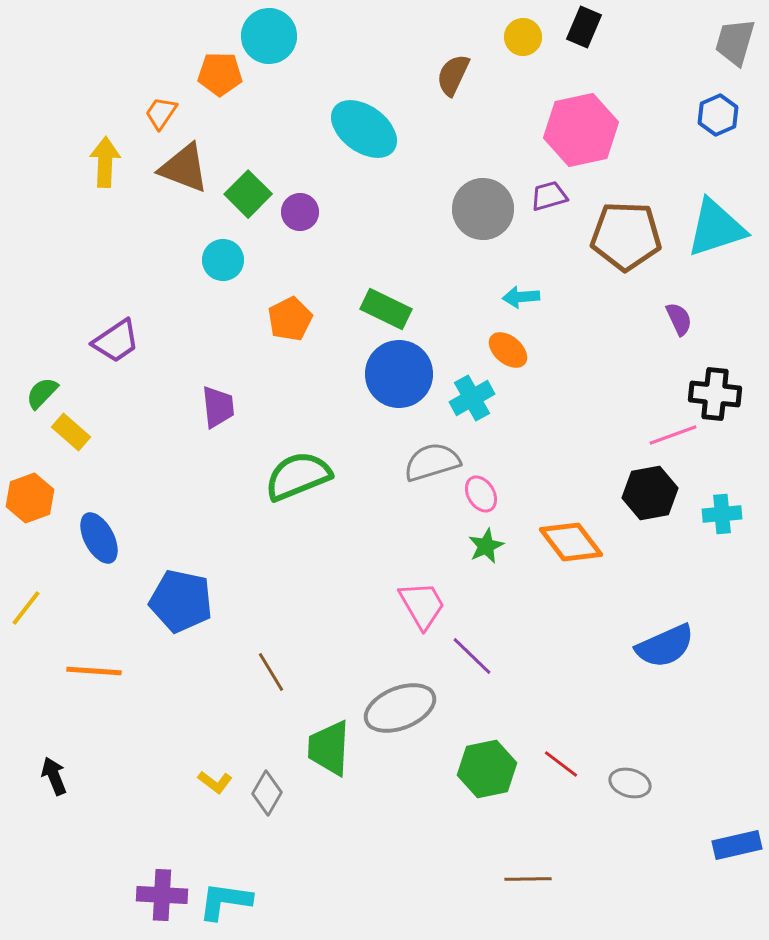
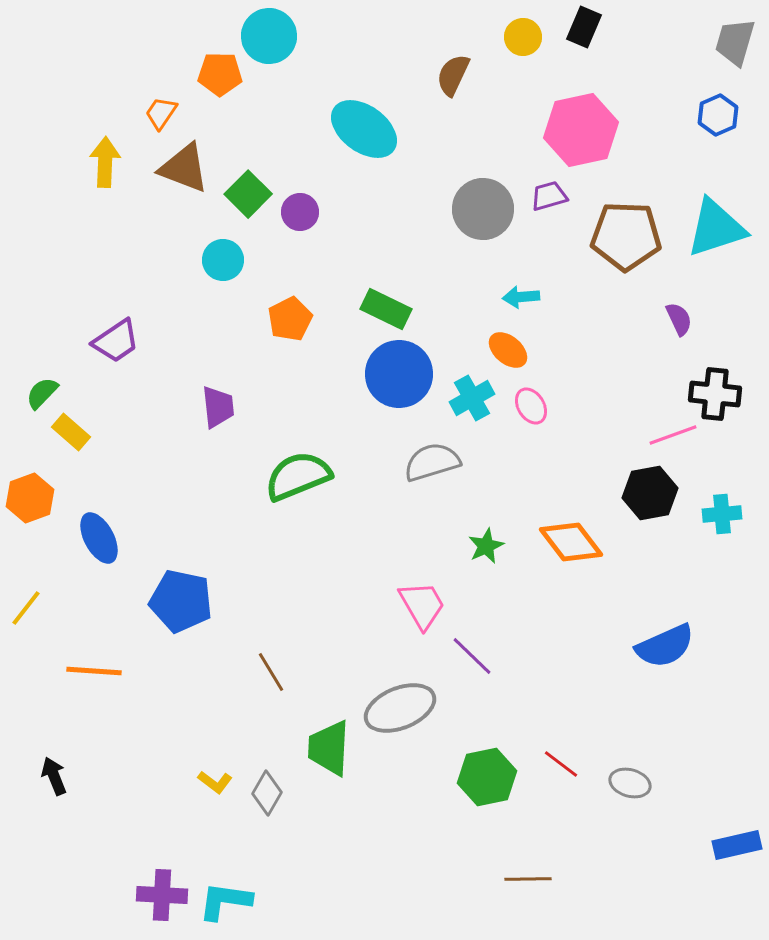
pink ellipse at (481, 494): moved 50 px right, 88 px up
green hexagon at (487, 769): moved 8 px down
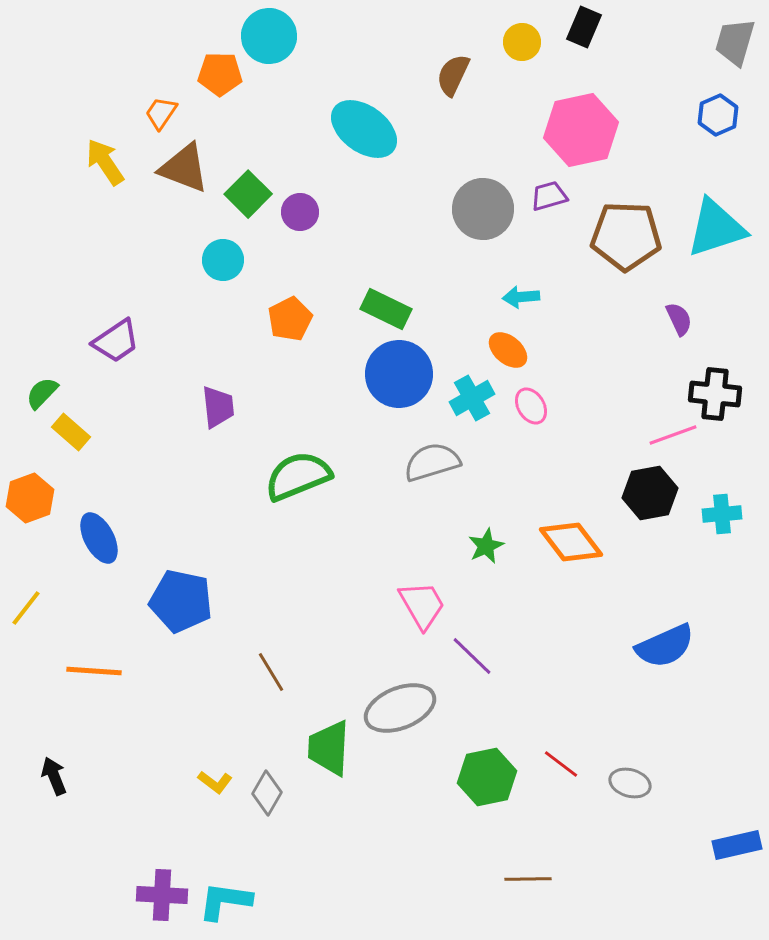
yellow circle at (523, 37): moved 1 px left, 5 px down
yellow arrow at (105, 162): rotated 36 degrees counterclockwise
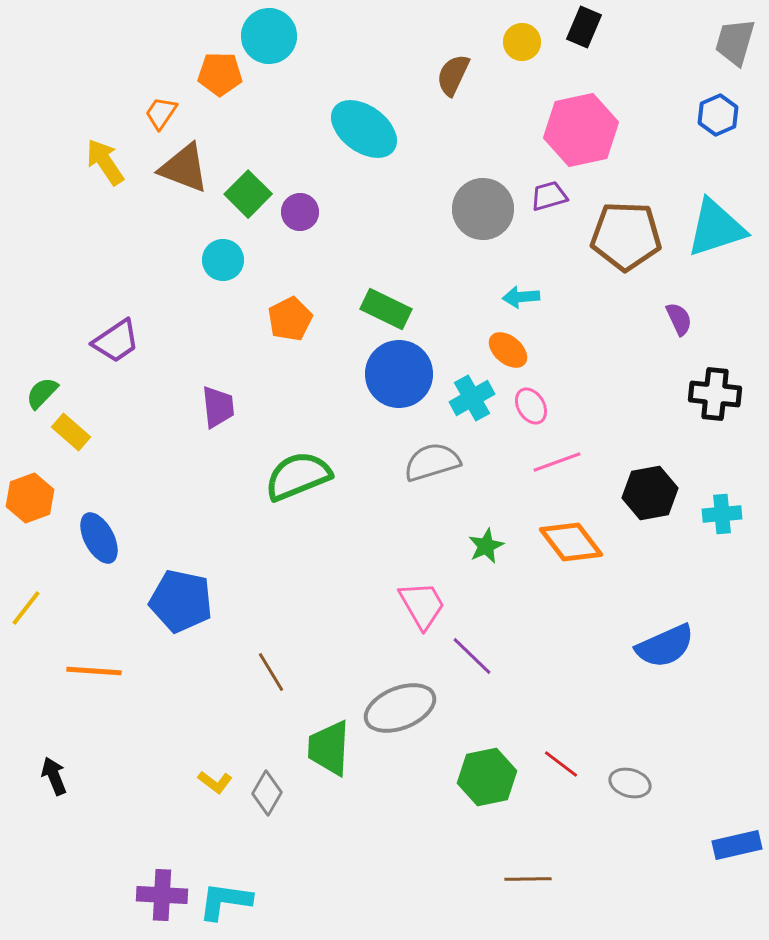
pink line at (673, 435): moved 116 px left, 27 px down
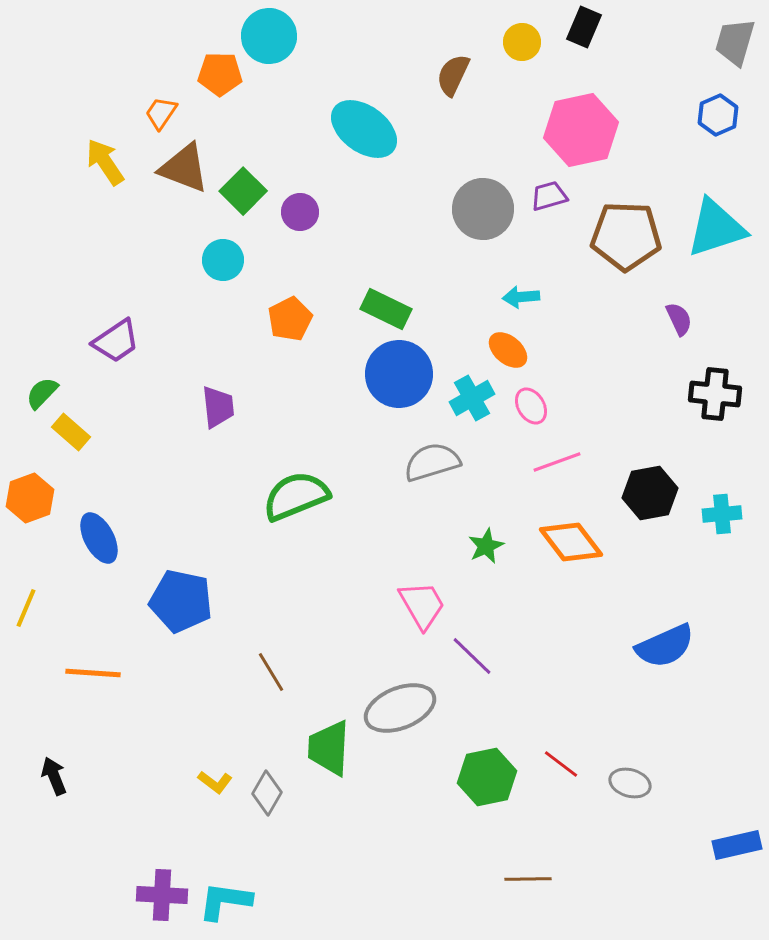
green square at (248, 194): moved 5 px left, 3 px up
green semicircle at (298, 476): moved 2 px left, 20 px down
yellow line at (26, 608): rotated 15 degrees counterclockwise
orange line at (94, 671): moved 1 px left, 2 px down
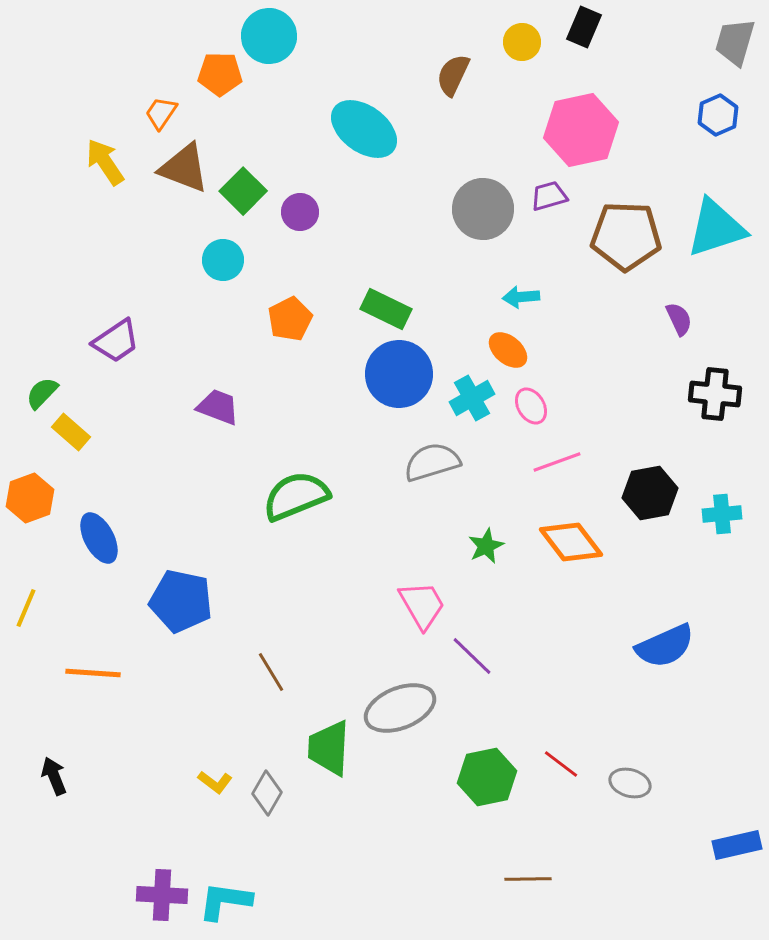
purple trapezoid at (218, 407): rotated 63 degrees counterclockwise
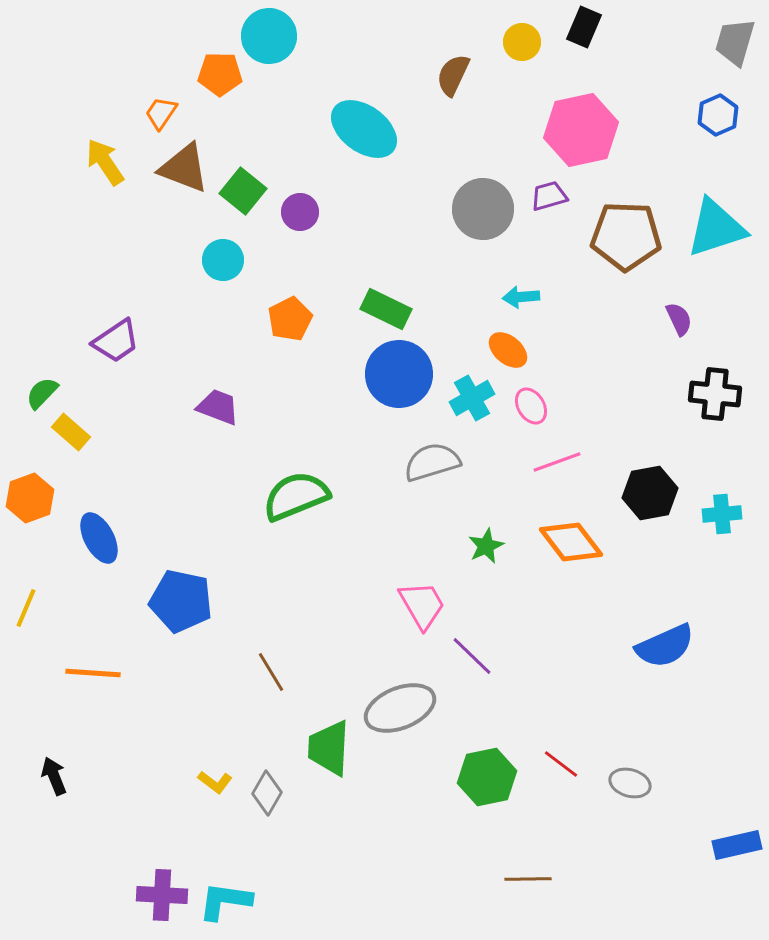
green square at (243, 191): rotated 6 degrees counterclockwise
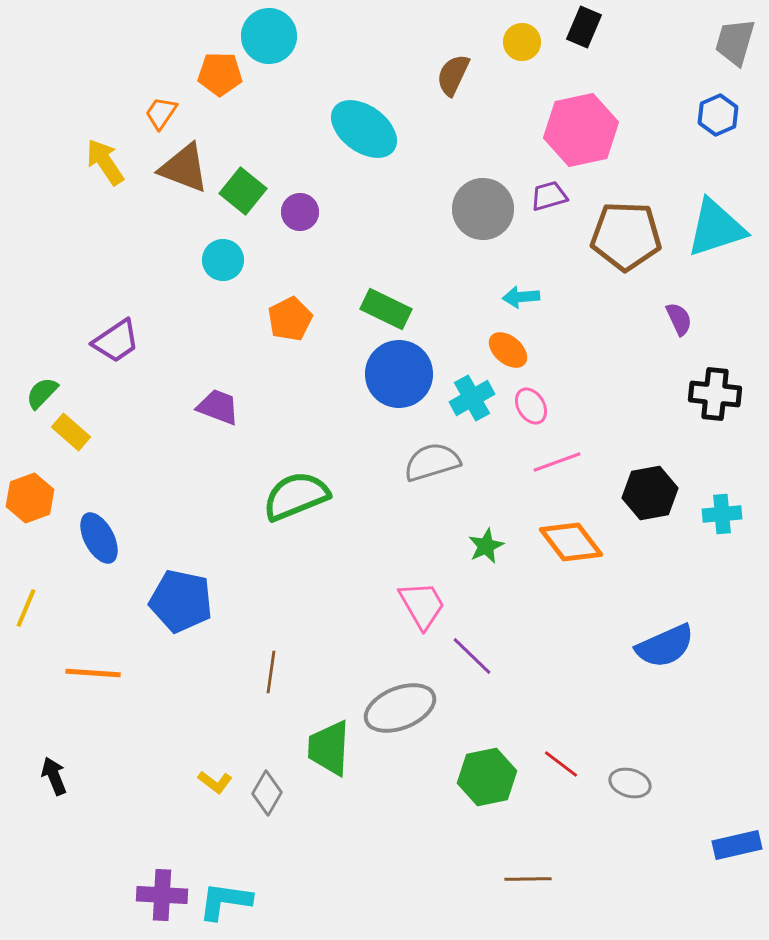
brown line at (271, 672): rotated 39 degrees clockwise
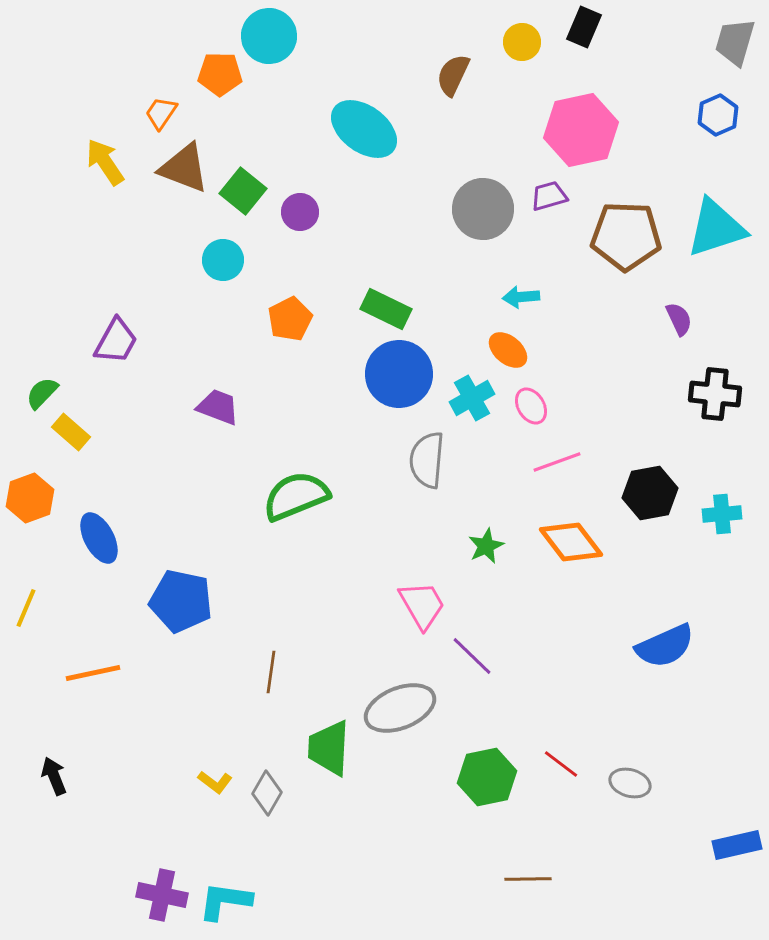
purple trapezoid at (116, 341): rotated 27 degrees counterclockwise
gray semicircle at (432, 462): moved 5 px left, 2 px up; rotated 68 degrees counterclockwise
orange line at (93, 673): rotated 16 degrees counterclockwise
purple cross at (162, 895): rotated 9 degrees clockwise
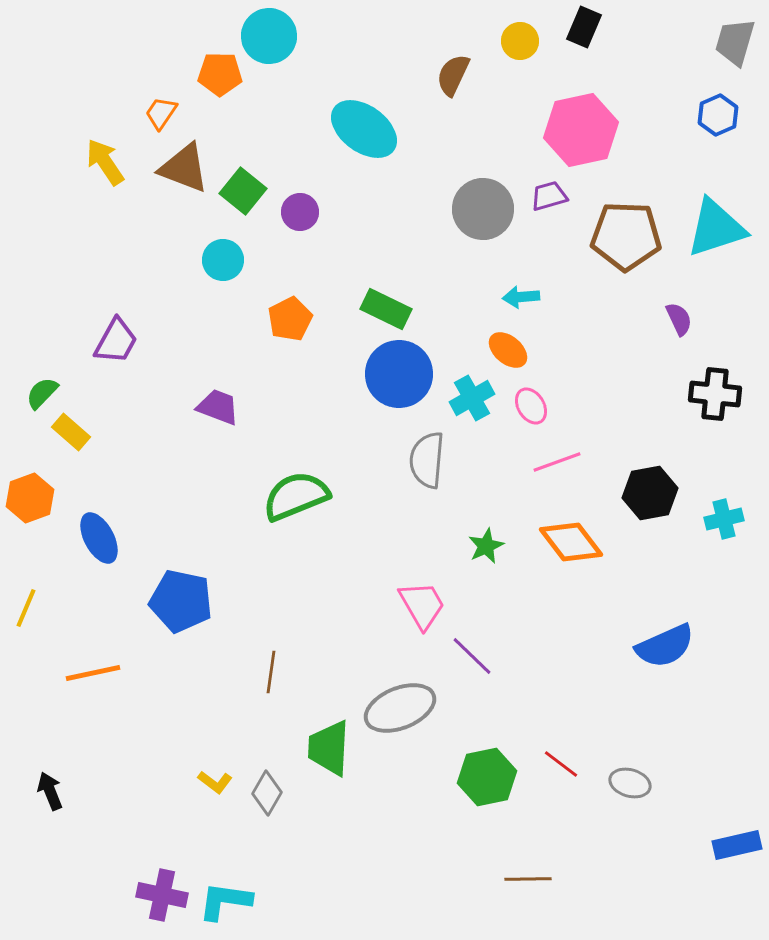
yellow circle at (522, 42): moved 2 px left, 1 px up
cyan cross at (722, 514): moved 2 px right, 5 px down; rotated 9 degrees counterclockwise
black arrow at (54, 776): moved 4 px left, 15 px down
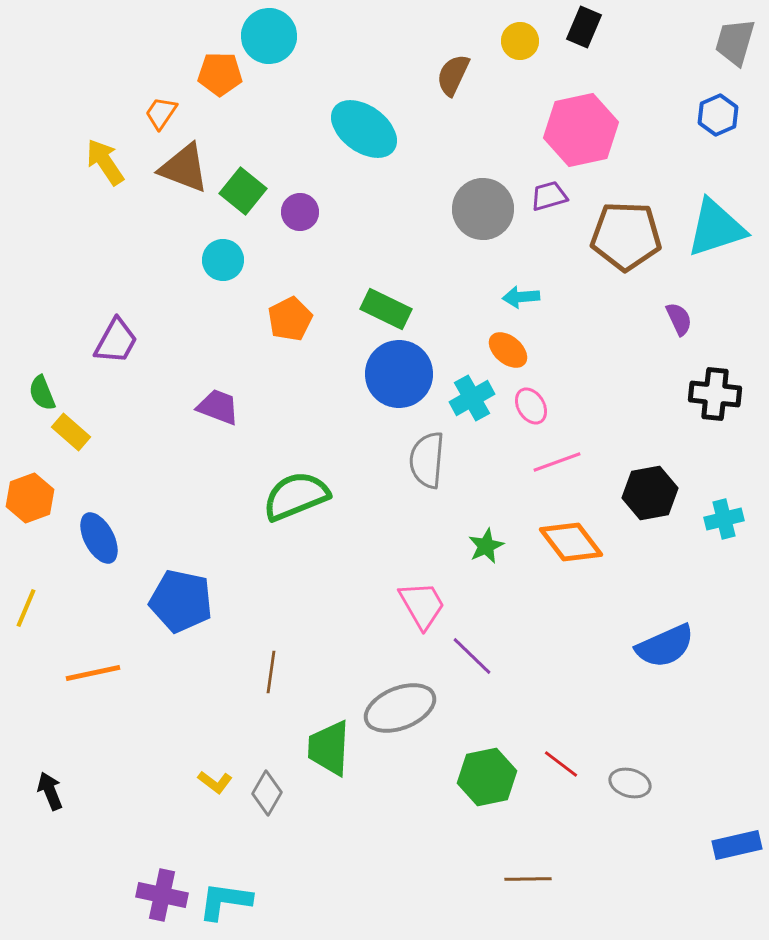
green semicircle at (42, 393): rotated 66 degrees counterclockwise
